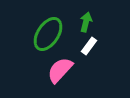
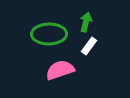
green ellipse: moved 1 px right; rotated 56 degrees clockwise
pink semicircle: rotated 28 degrees clockwise
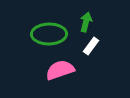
white rectangle: moved 2 px right
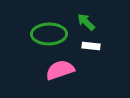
green arrow: rotated 60 degrees counterclockwise
white rectangle: rotated 60 degrees clockwise
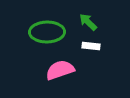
green arrow: moved 2 px right
green ellipse: moved 2 px left, 2 px up
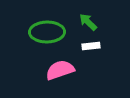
white rectangle: rotated 12 degrees counterclockwise
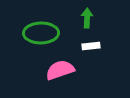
green arrow: moved 1 px left, 4 px up; rotated 48 degrees clockwise
green ellipse: moved 6 px left, 1 px down
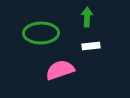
green arrow: moved 1 px up
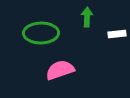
white rectangle: moved 26 px right, 12 px up
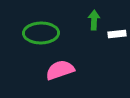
green arrow: moved 7 px right, 3 px down
